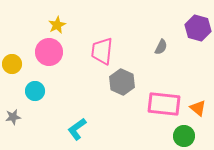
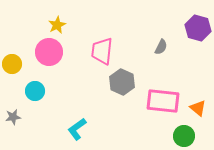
pink rectangle: moved 1 px left, 3 px up
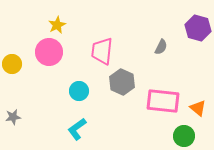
cyan circle: moved 44 px right
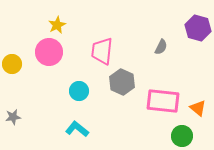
cyan L-shape: rotated 75 degrees clockwise
green circle: moved 2 px left
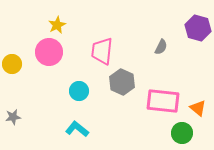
green circle: moved 3 px up
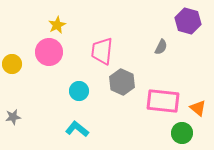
purple hexagon: moved 10 px left, 7 px up
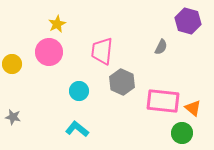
yellow star: moved 1 px up
orange triangle: moved 5 px left
gray star: rotated 21 degrees clockwise
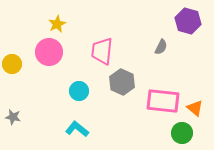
orange triangle: moved 2 px right
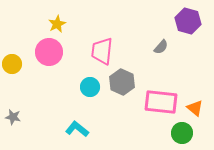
gray semicircle: rotated 14 degrees clockwise
cyan circle: moved 11 px right, 4 px up
pink rectangle: moved 2 px left, 1 px down
